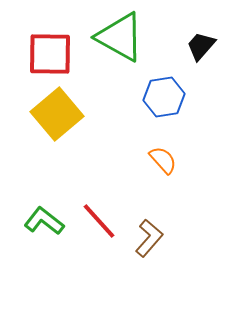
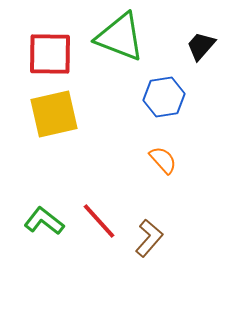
green triangle: rotated 8 degrees counterclockwise
yellow square: moved 3 px left; rotated 27 degrees clockwise
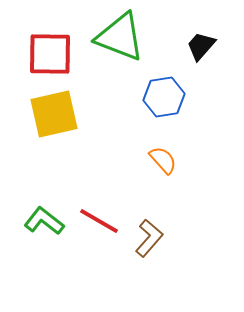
red line: rotated 18 degrees counterclockwise
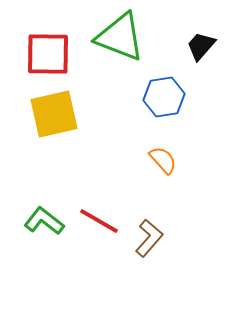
red square: moved 2 px left
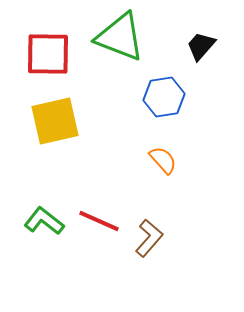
yellow square: moved 1 px right, 7 px down
red line: rotated 6 degrees counterclockwise
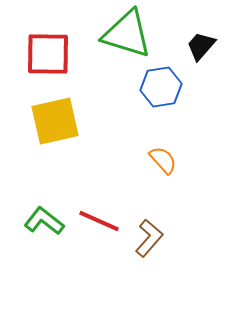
green triangle: moved 7 px right, 3 px up; rotated 4 degrees counterclockwise
blue hexagon: moved 3 px left, 10 px up
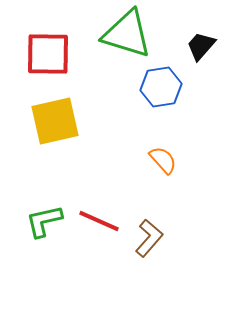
green L-shape: rotated 51 degrees counterclockwise
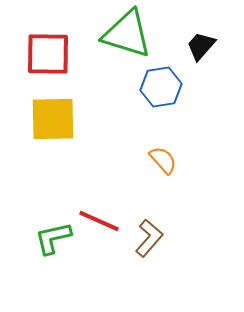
yellow square: moved 2 px left, 2 px up; rotated 12 degrees clockwise
green L-shape: moved 9 px right, 17 px down
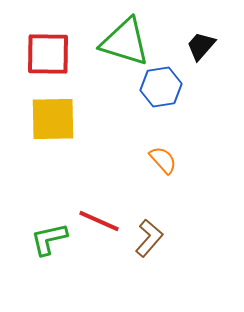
green triangle: moved 2 px left, 8 px down
green L-shape: moved 4 px left, 1 px down
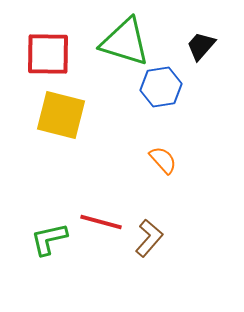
yellow square: moved 8 px right, 4 px up; rotated 15 degrees clockwise
red line: moved 2 px right, 1 px down; rotated 9 degrees counterclockwise
